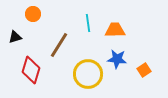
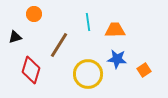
orange circle: moved 1 px right
cyan line: moved 1 px up
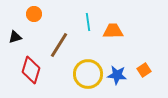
orange trapezoid: moved 2 px left, 1 px down
blue star: moved 16 px down
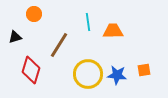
orange square: rotated 24 degrees clockwise
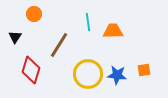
black triangle: rotated 40 degrees counterclockwise
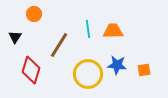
cyan line: moved 7 px down
blue star: moved 10 px up
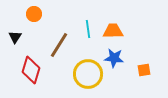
blue star: moved 3 px left, 7 px up
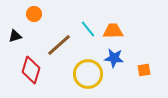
cyan line: rotated 30 degrees counterclockwise
black triangle: moved 1 px up; rotated 40 degrees clockwise
brown line: rotated 16 degrees clockwise
